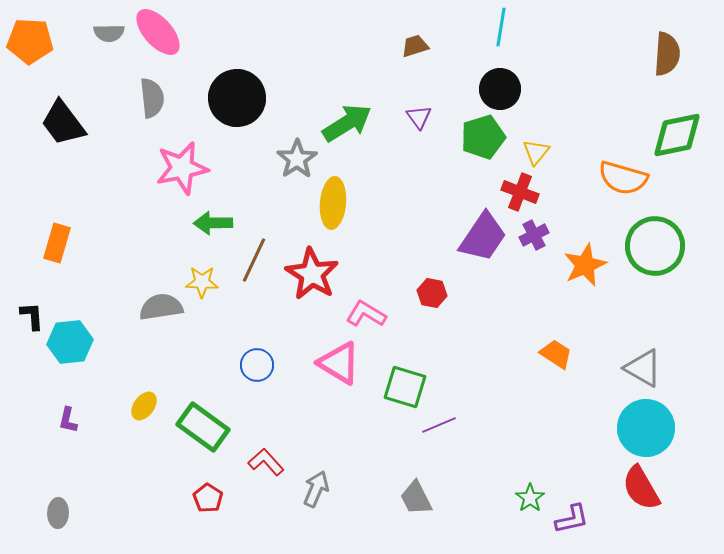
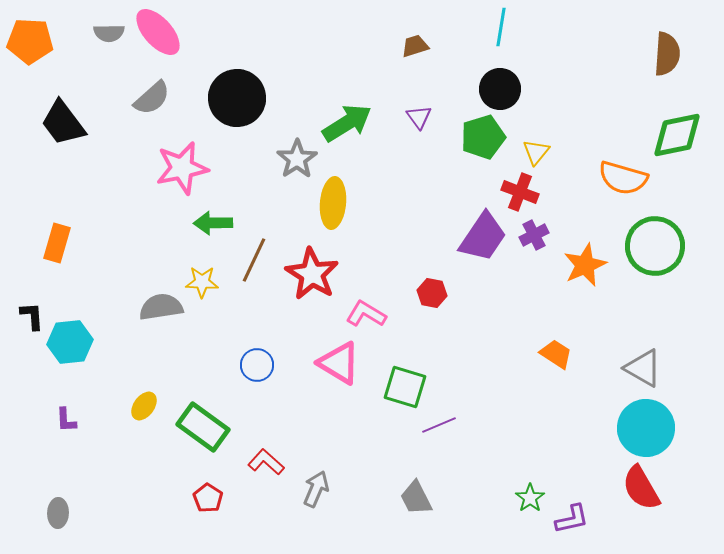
gray semicircle at (152, 98): rotated 54 degrees clockwise
purple L-shape at (68, 420): moved 2 px left; rotated 16 degrees counterclockwise
red L-shape at (266, 462): rotated 6 degrees counterclockwise
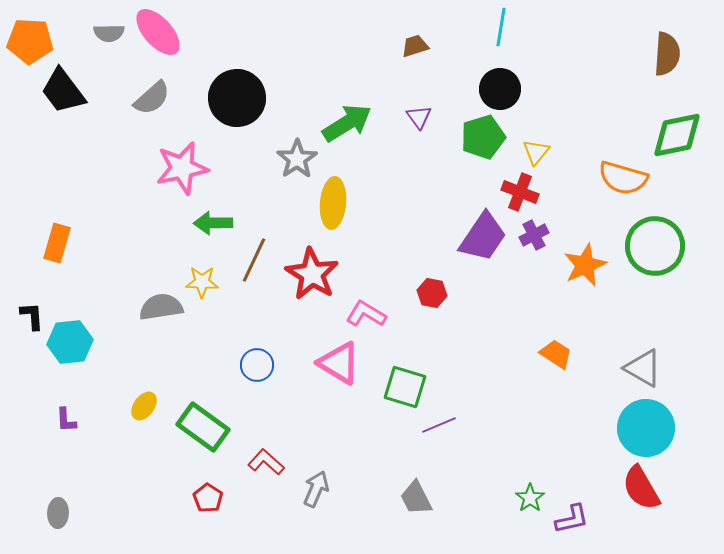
black trapezoid at (63, 123): moved 32 px up
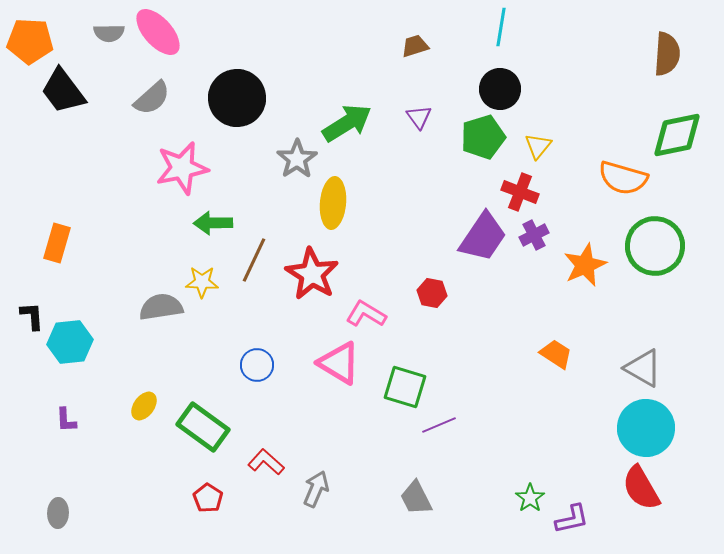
yellow triangle at (536, 152): moved 2 px right, 6 px up
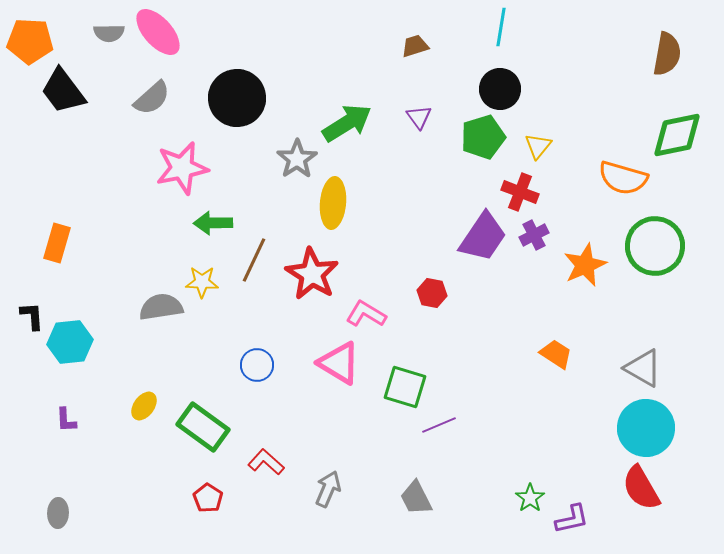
brown semicircle at (667, 54): rotated 6 degrees clockwise
gray arrow at (316, 489): moved 12 px right
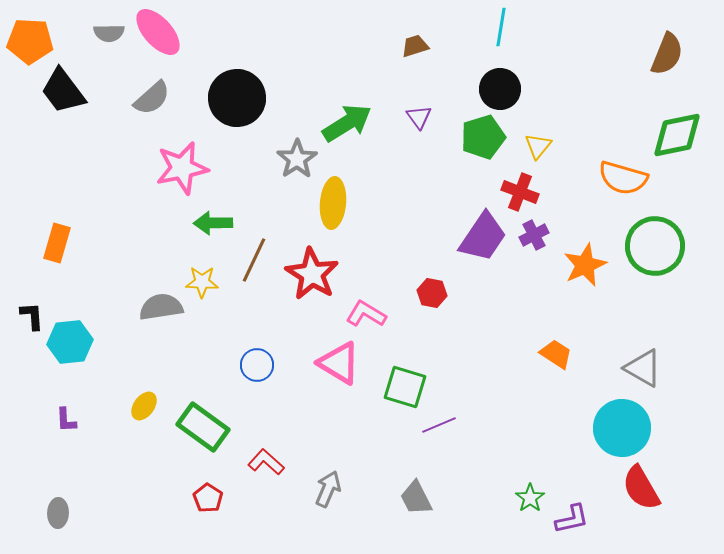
brown semicircle at (667, 54): rotated 12 degrees clockwise
cyan circle at (646, 428): moved 24 px left
